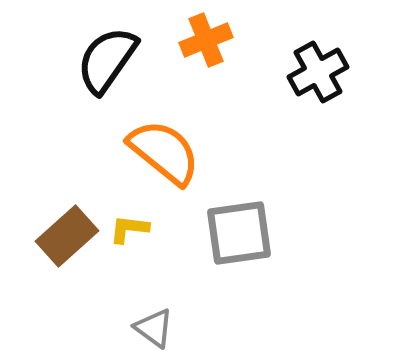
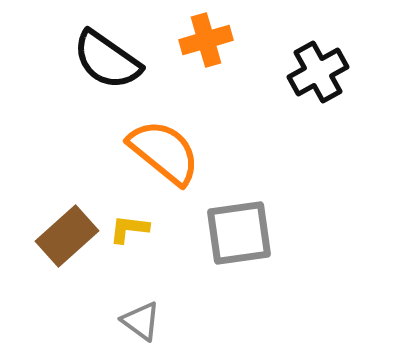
orange cross: rotated 6 degrees clockwise
black semicircle: rotated 90 degrees counterclockwise
gray triangle: moved 13 px left, 7 px up
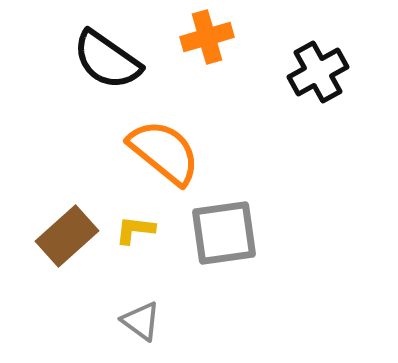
orange cross: moved 1 px right, 3 px up
yellow L-shape: moved 6 px right, 1 px down
gray square: moved 15 px left
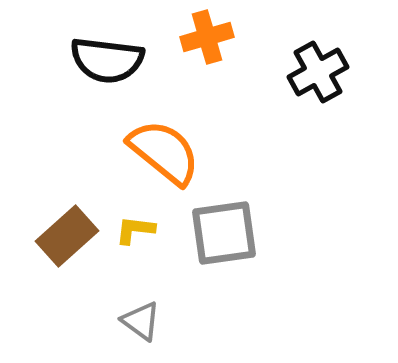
black semicircle: rotated 28 degrees counterclockwise
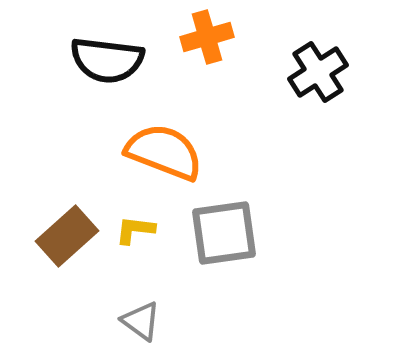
black cross: rotated 4 degrees counterclockwise
orange semicircle: rotated 18 degrees counterclockwise
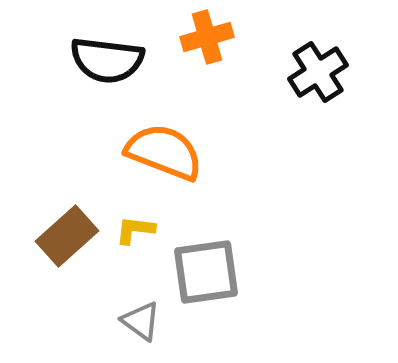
gray square: moved 18 px left, 39 px down
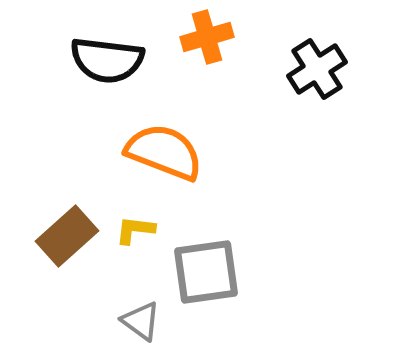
black cross: moved 1 px left, 3 px up
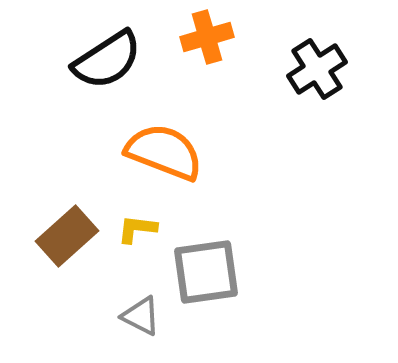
black semicircle: rotated 40 degrees counterclockwise
yellow L-shape: moved 2 px right, 1 px up
gray triangle: moved 5 px up; rotated 9 degrees counterclockwise
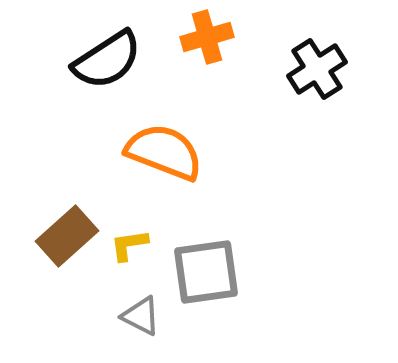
yellow L-shape: moved 8 px left, 16 px down; rotated 15 degrees counterclockwise
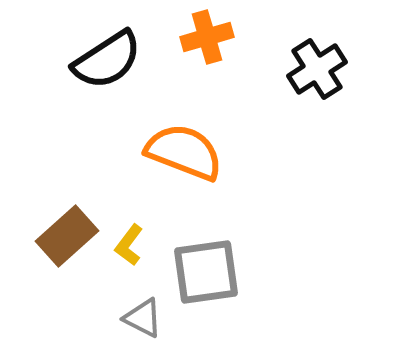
orange semicircle: moved 20 px right
yellow L-shape: rotated 45 degrees counterclockwise
gray triangle: moved 2 px right, 2 px down
